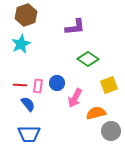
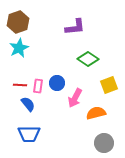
brown hexagon: moved 8 px left, 7 px down
cyan star: moved 2 px left, 4 px down
gray circle: moved 7 px left, 12 px down
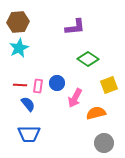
brown hexagon: rotated 15 degrees clockwise
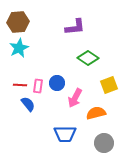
green diamond: moved 1 px up
blue trapezoid: moved 36 px right
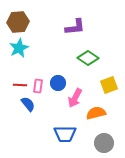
blue circle: moved 1 px right
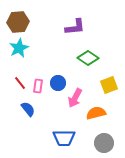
red line: moved 2 px up; rotated 48 degrees clockwise
blue semicircle: moved 5 px down
blue trapezoid: moved 1 px left, 4 px down
